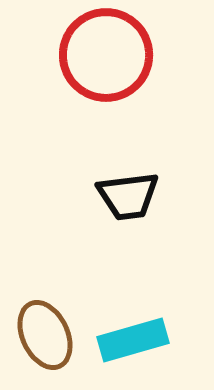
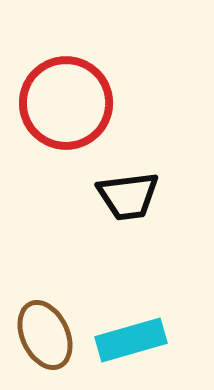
red circle: moved 40 px left, 48 px down
cyan rectangle: moved 2 px left
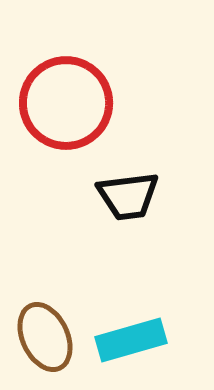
brown ellipse: moved 2 px down
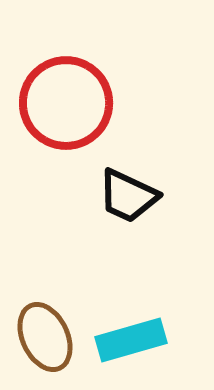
black trapezoid: rotated 32 degrees clockwise
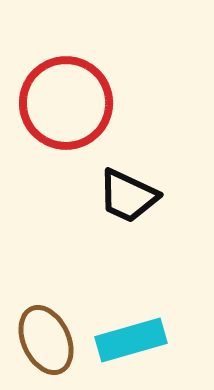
brown ellipse: moved 1 px right, 3 px down
